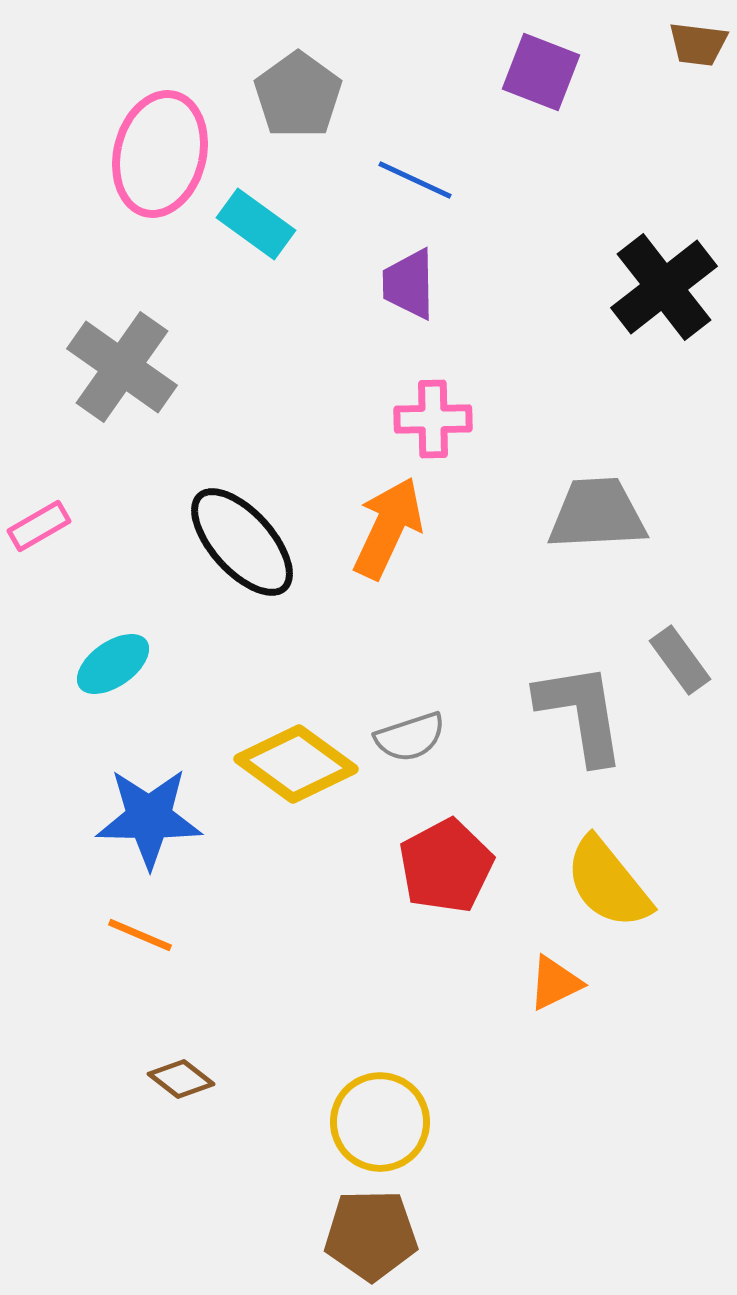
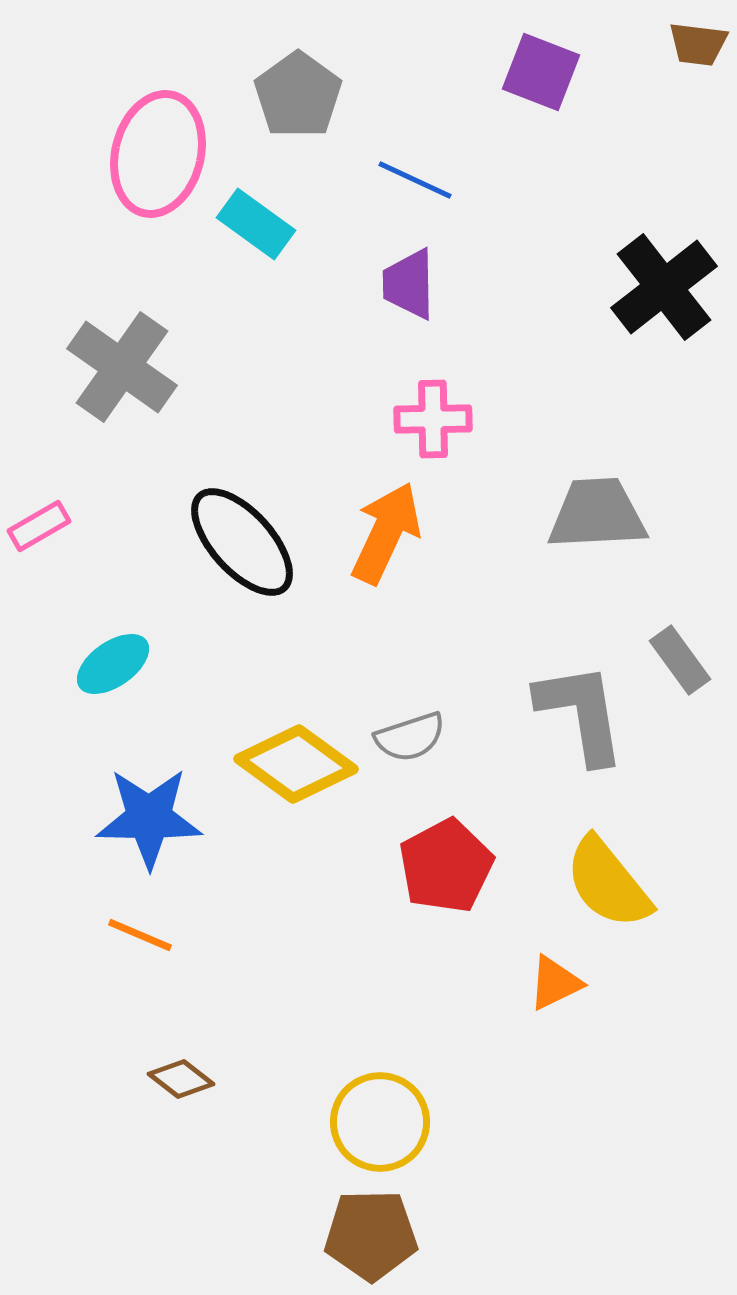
pink ellipse: moved 2 px left
orange arrow: moved 2 px left, 5 px down
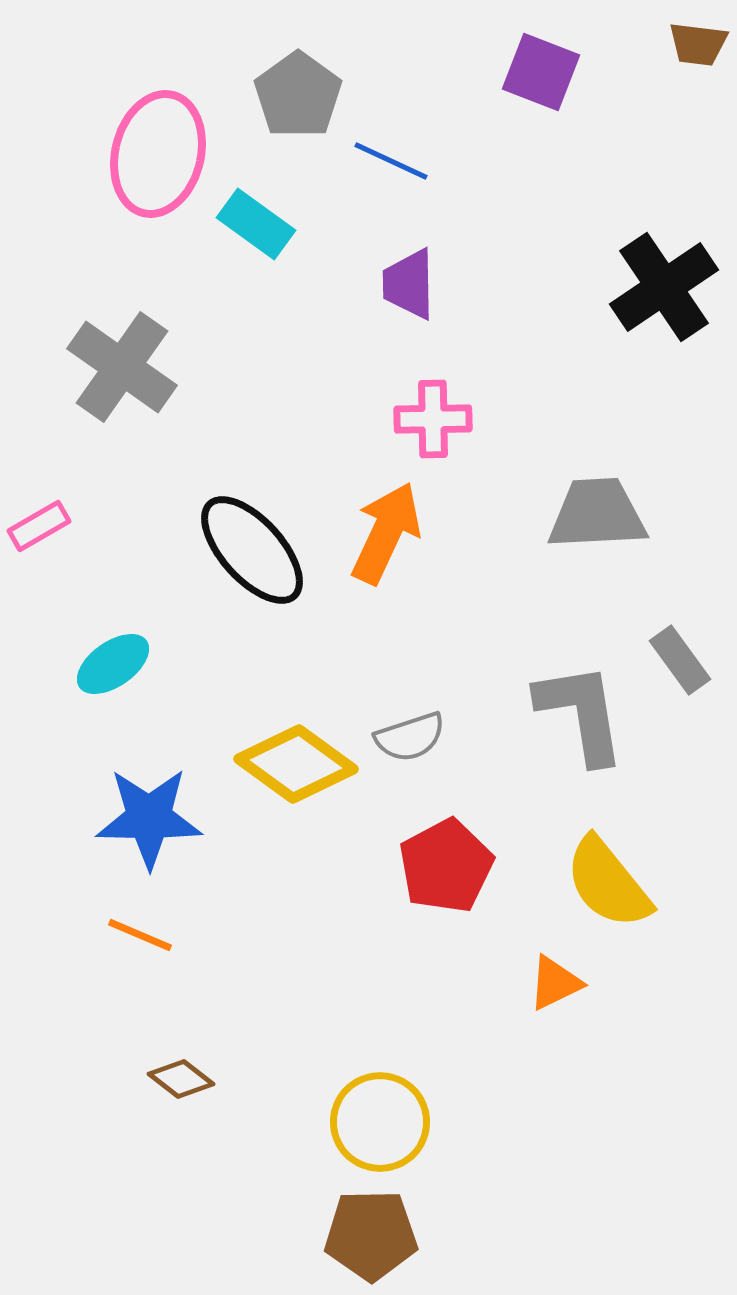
blue line: moved 24 px left, 19 px up
black cross: rotated 4 degrees clockwise
black ellipse: moved 10 px right, 8 px down
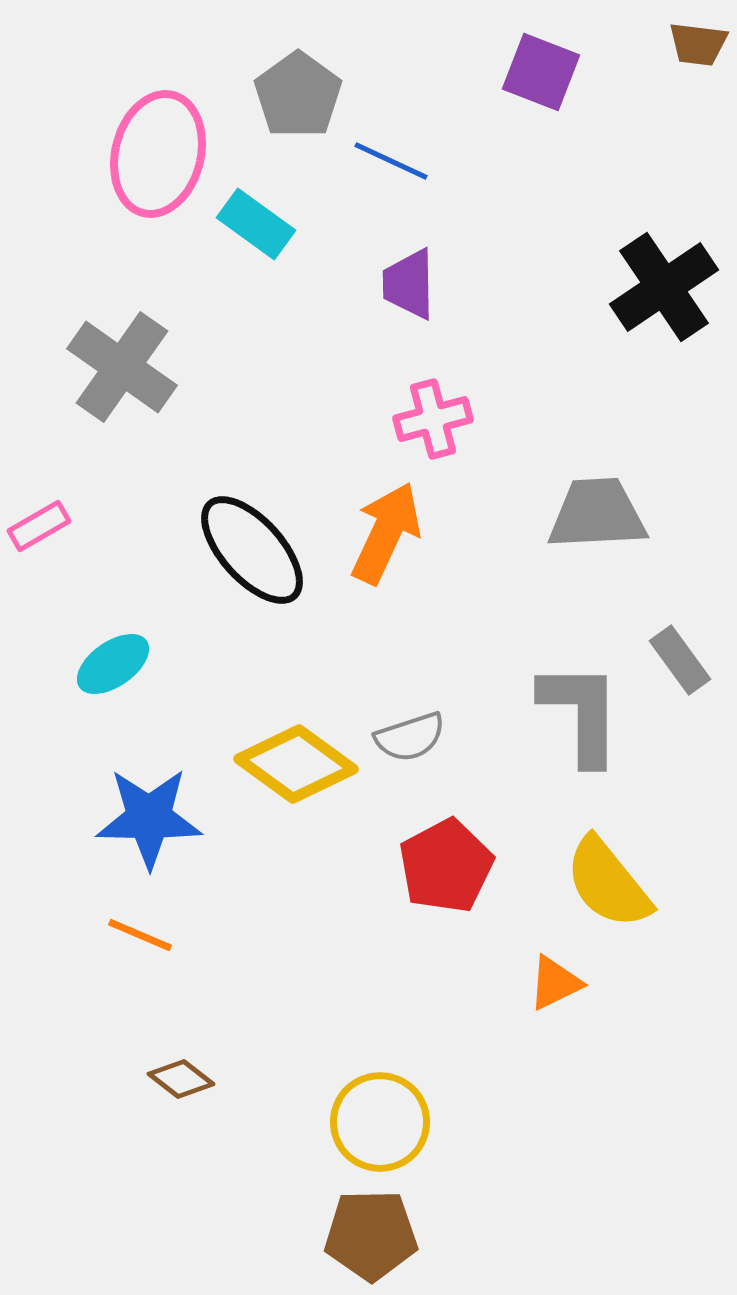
pink cross: rotated 14 degrees counterclockwise
gray L-shape: rotated 9 degrees clockwise
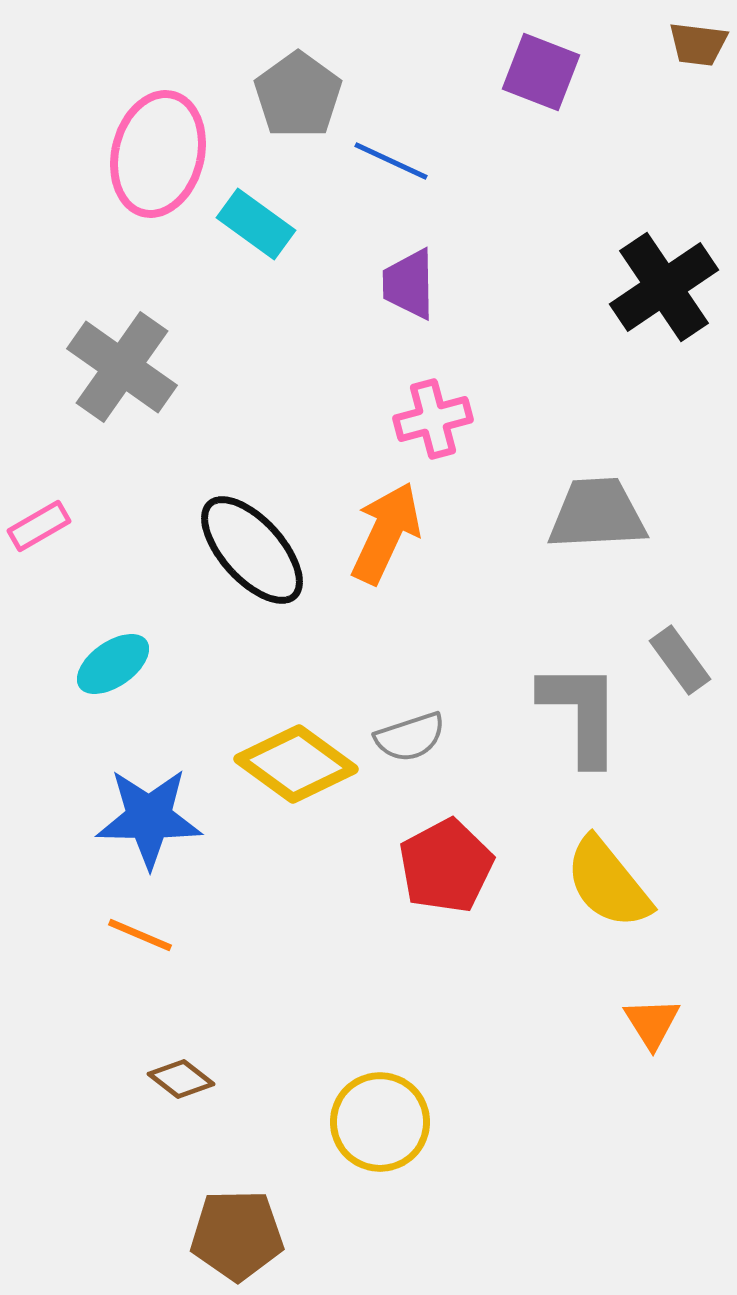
orange triangle: moved 97 px right, 40 px down; rotated 36 degrees counterclockwise
brown pentagon: moved 134 px left
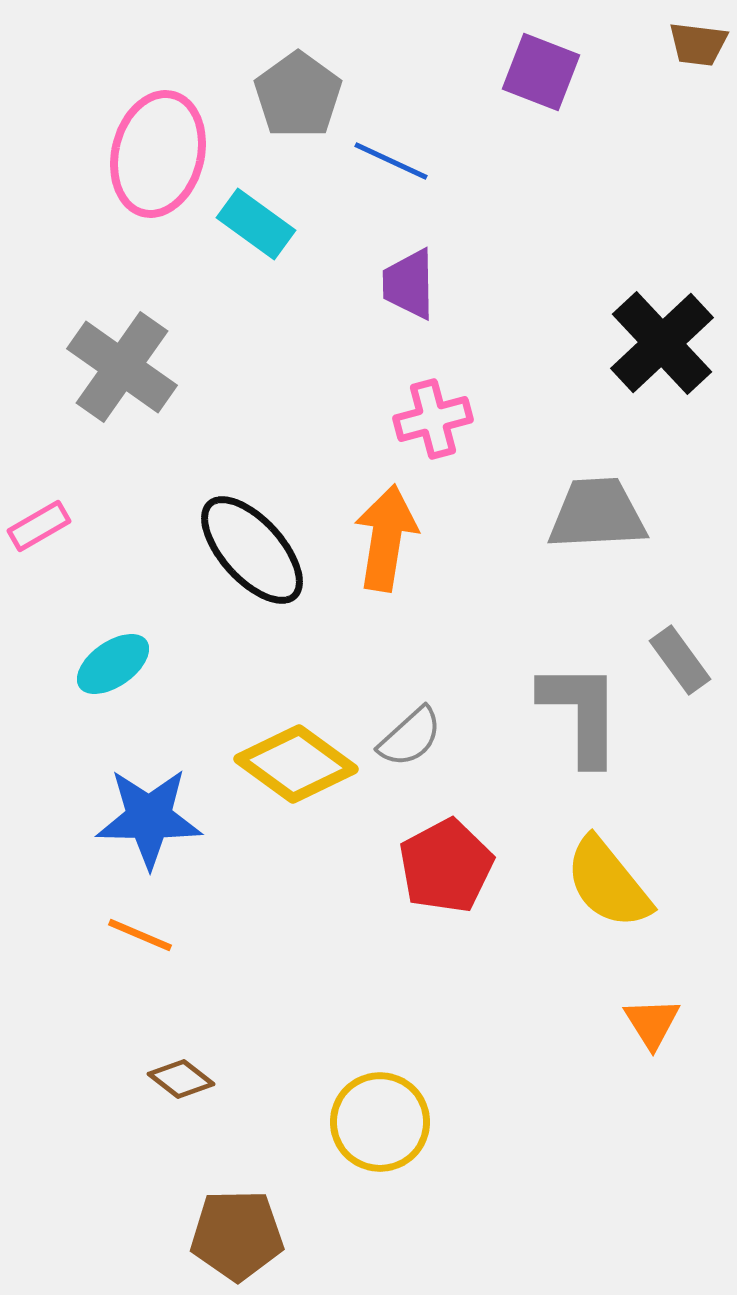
black cross: moved 2 px left, 56 px down; rotated 9 degrees counterclockwise
orange arrow: moved 5 px down; rotated 16 degrees counterclockwise
gray semicircle: rotated 24 degrees counterclockwise
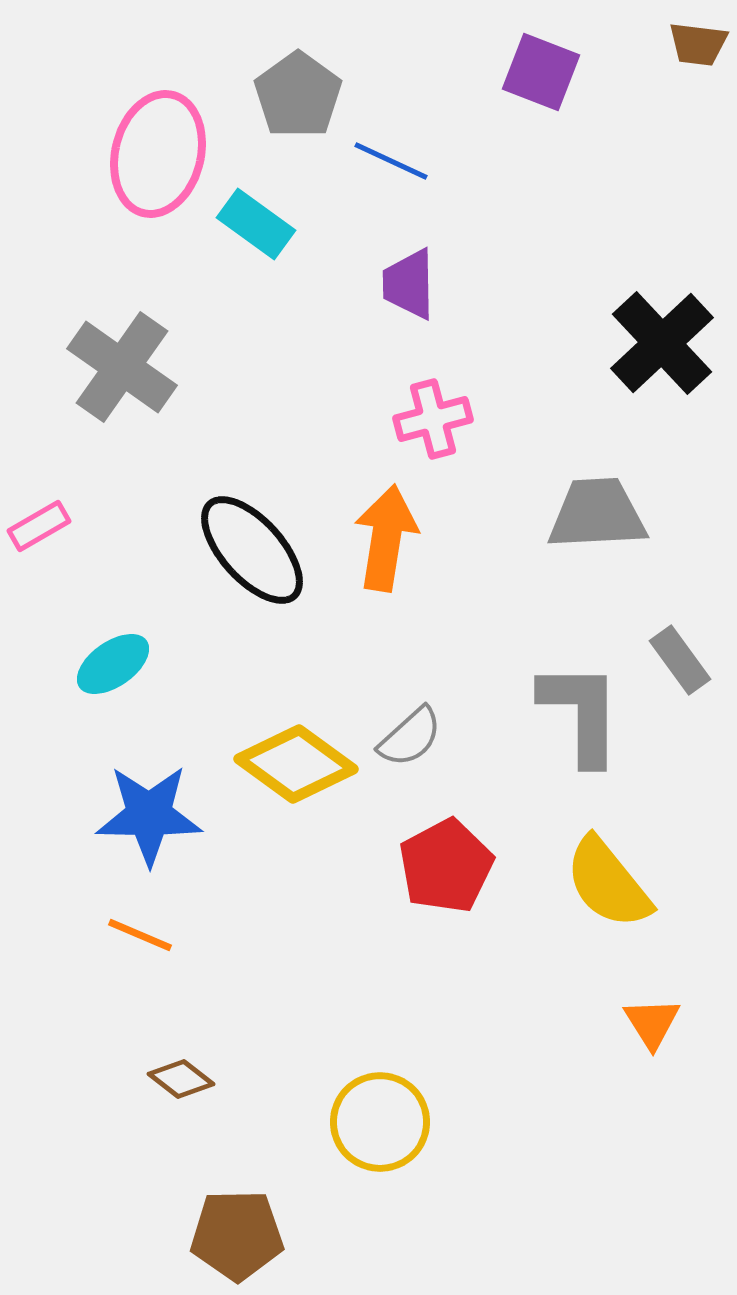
blue star: moved 3 px up
